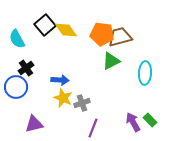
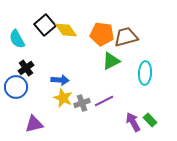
brown trapezoid: moved 6 px right
purple line: moved 11 px right, 27 px up; rotated 42 degrees clockwise
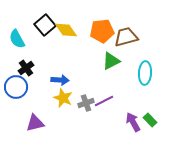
orange pentagon: moved 3 px up; rotated 15 degrees counterclockwise
gray cross: moved 4 px right
purple triangle: moved 1 px right, 1 px up
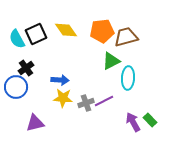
black square: moved 9 px left, 9 px down; rotated 15 degrees clockwise
cyan ellipse: moved 17 px left, 5 px down
yellow star: rotated 18 degrees counterclockwise
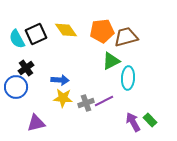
purple triangle: moved 1 px right
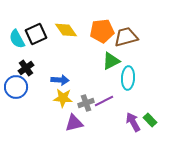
purple triangle: moved 38 px right
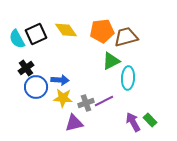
blue circle: moved 20 px right
